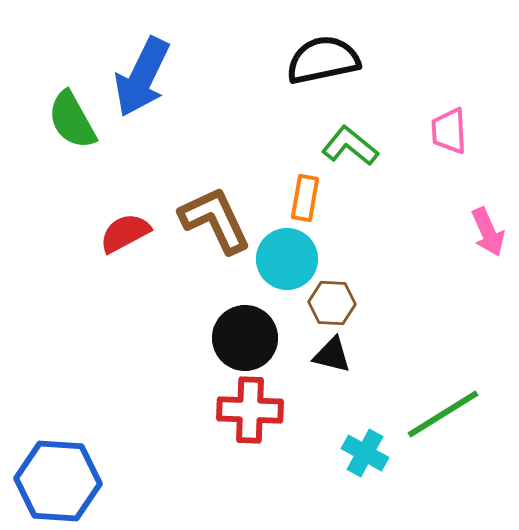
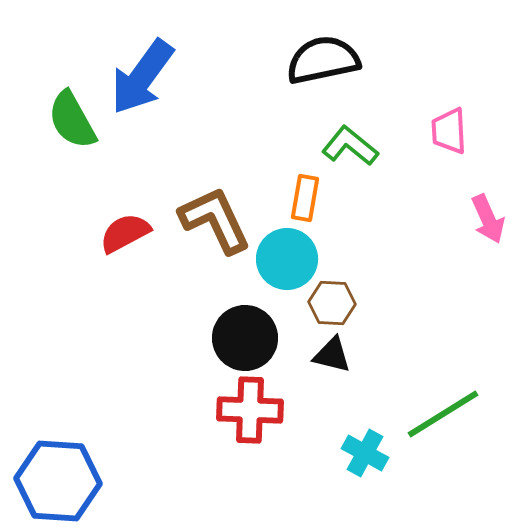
blue arrow: rotated 10 degrees clockwise
pink arrow: moved 13 px up
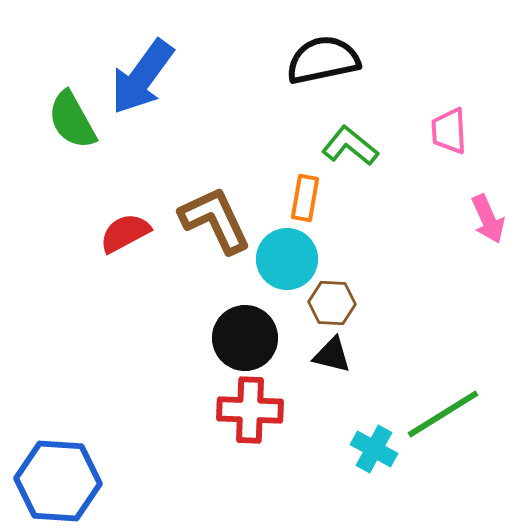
cyan cross: moved 9 px right, 4 px up
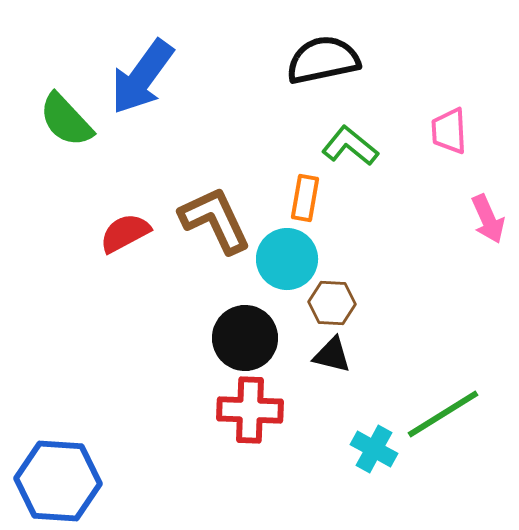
green semicircle: moved 6 px left; rotated 14 degrees counterclockwise
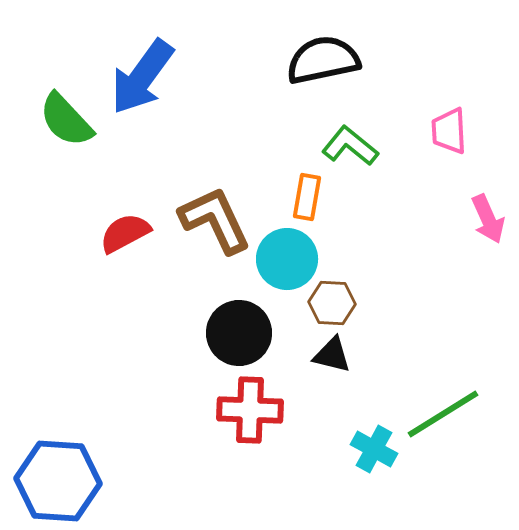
orange rectangle: moved 2 px right, 1 px up
black circle: moved 6 px left, 5 px up
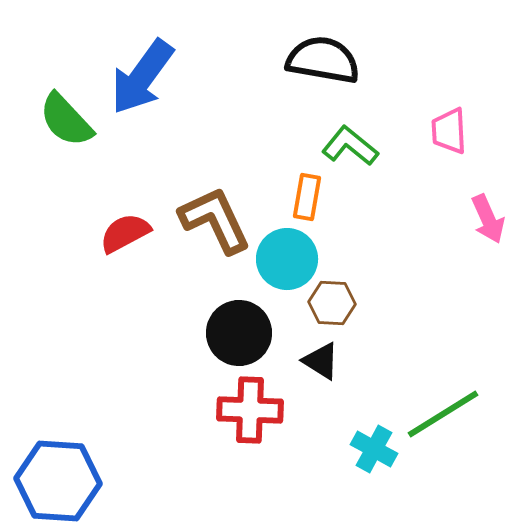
black semicircle: rotated 22 degrees clockwise
black triangle: moved 11 px left, 6 px down; rotated 18 degrees clockwise
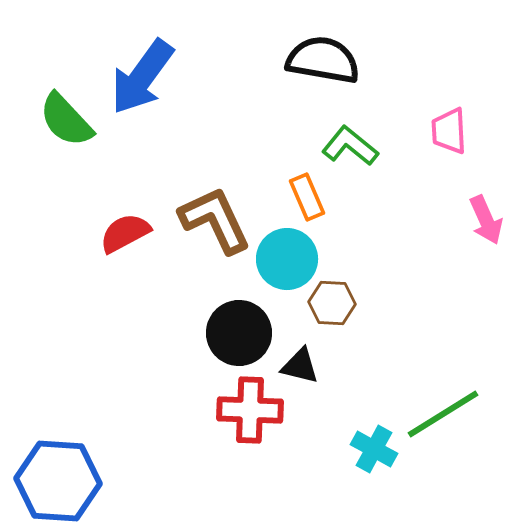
orange rectangle: rotated 33 degrees counterclockwise
pink arrow: moved 2 px left, 1 px down
black triangle: moved 21 px left, 5 px down; rotated 18 degrees counterclockwise
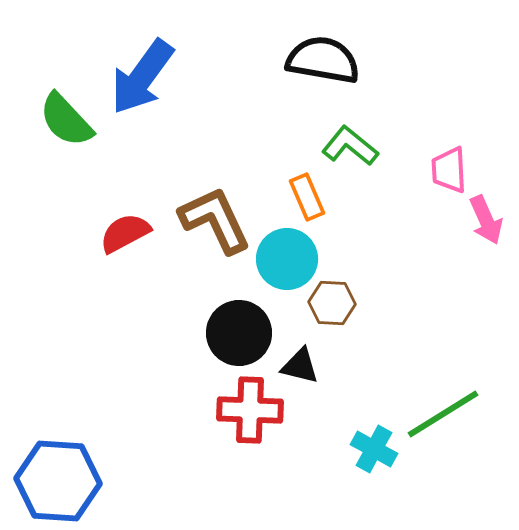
pink trapezoid: moved 39 px down
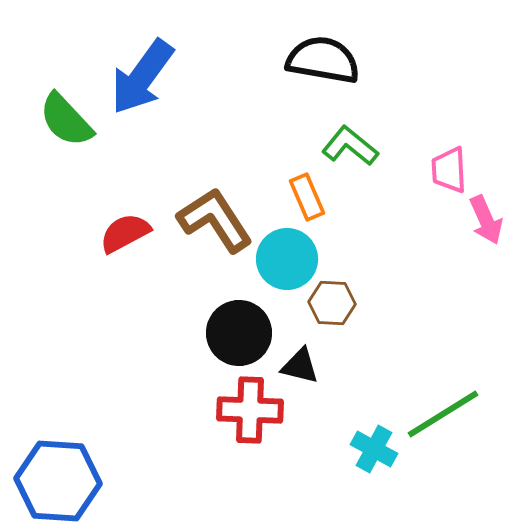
brown L-shape: rotated 8 degrees counterclockwise
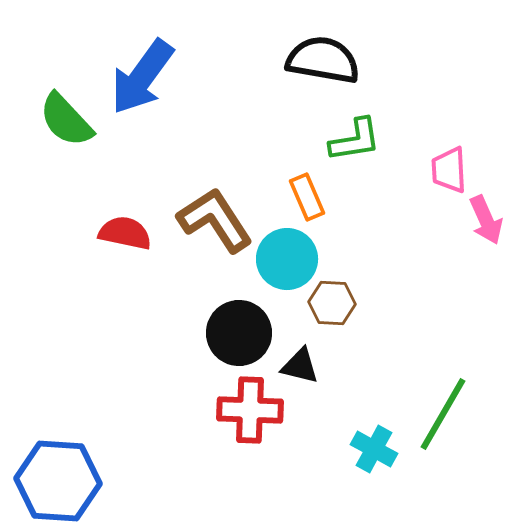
green L-shape: moved 5 px right, 6 px up; rotated 132 degrees clockwise
red semicircle: rotated 40 degrees clockwise
green line: rotated 28 degrees counterclockwise
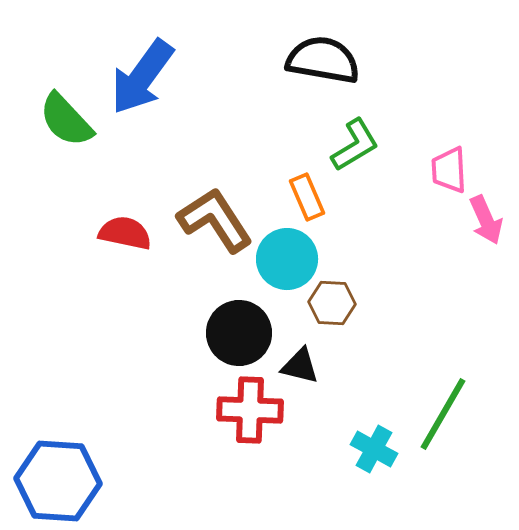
green L-shape: moved 5 px down; rotated 22 degrees counterclockwise
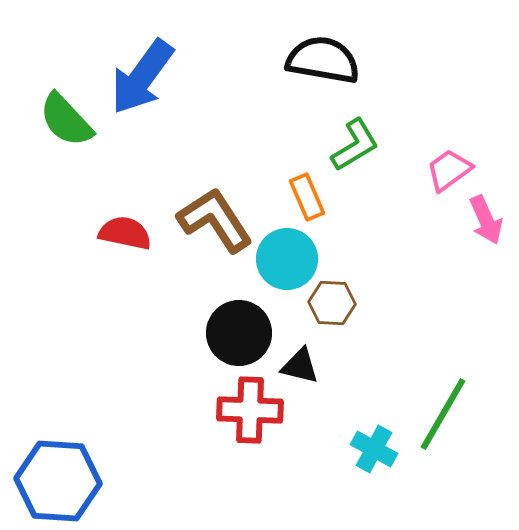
pink trapezoid: rotated 57 degrees clockwise
